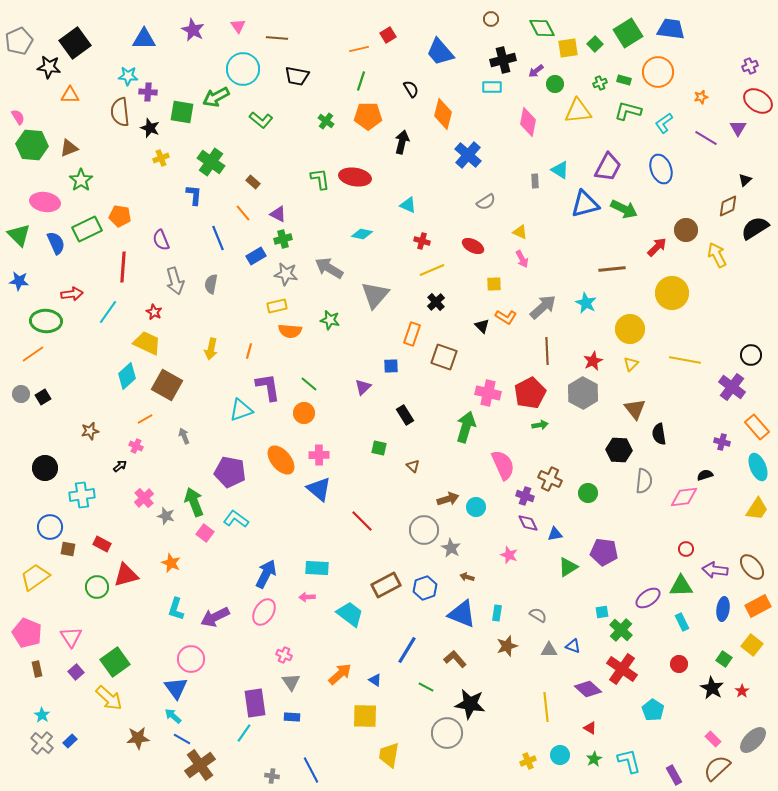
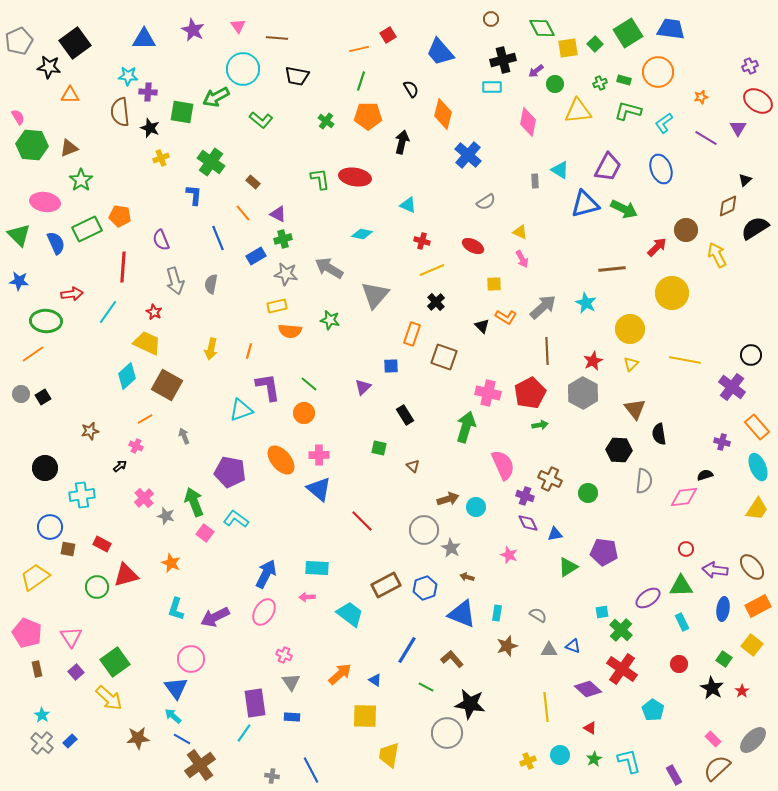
brown L-shape at (455, 659): moved 3 px left
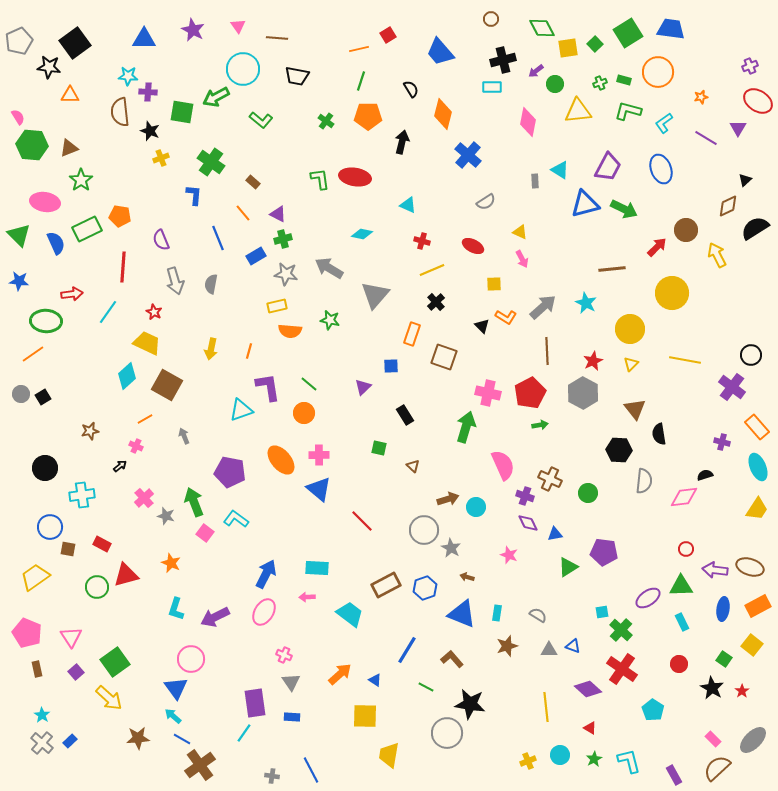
black star at (150, 128): moved 3 px down
brown ellipse at (752, 567): moved 2 px left; rotated 32 degrees counterclockwise
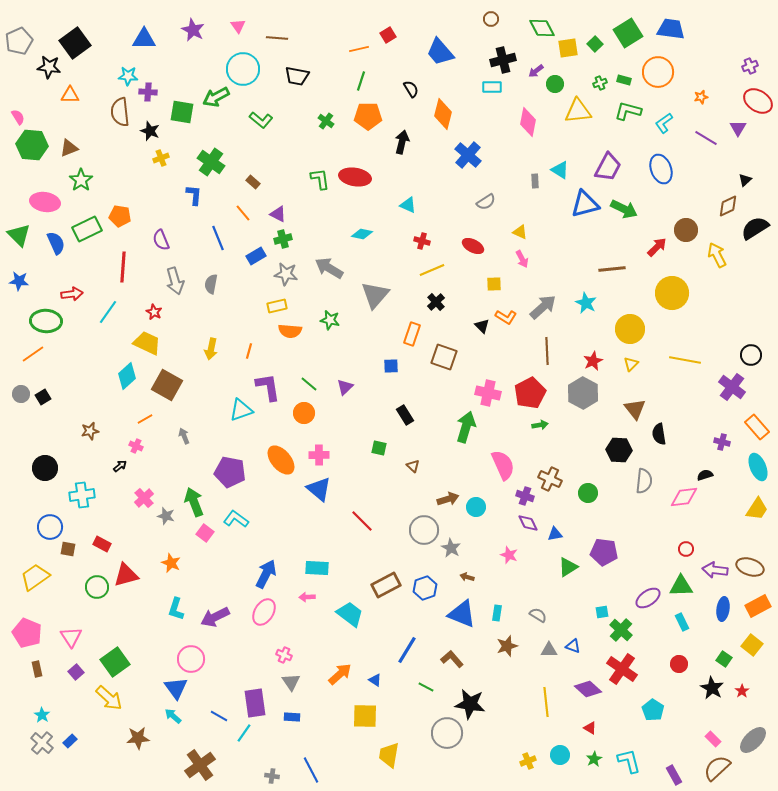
purple triangle at (363, 387): moved 18 px left
yellow line at (546, 707): moved 5 px up
blue line at (182, 739): moved 37 px right, 23 px up
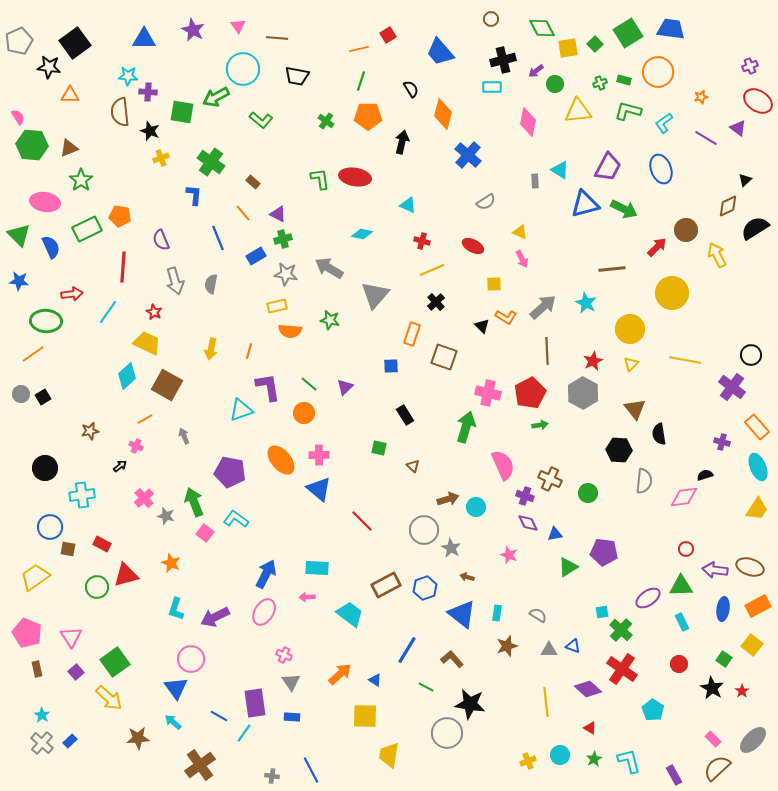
purple triangle at (738, 128): rotated 24 degrees counterclockwise
blue semicircle at (56, 243): moved 5 px left, 4 px down
blue triangle at (462, 614): rotated 16 degrees clockwise
cyan arrow at (173, 716): moved 6 px down
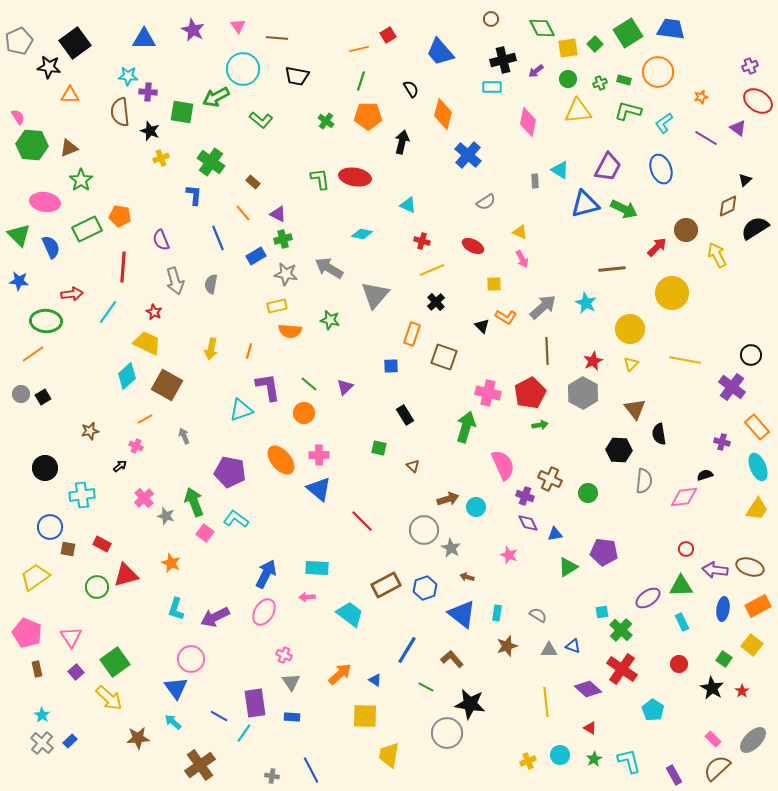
green circle at (555, 84): moved 13 px right, 5 px up
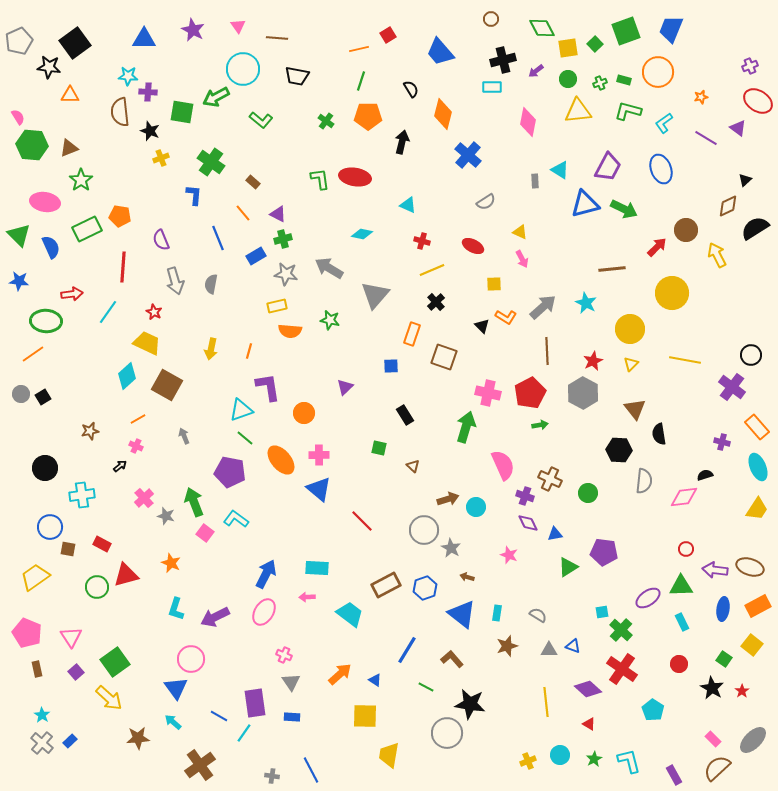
blue trapezoid at (671, 29): rotated 76 degrees counterclockwise
green square at (628, 33): moved 2 px left, 2 px up; rotated 12 degrees clockwise
green line at (309, 384): moved 64 px left, 54 px down
orange line at (145, 419): moved 7 px left
red triangle at (590, 728): moved 1 px left, 4 px up
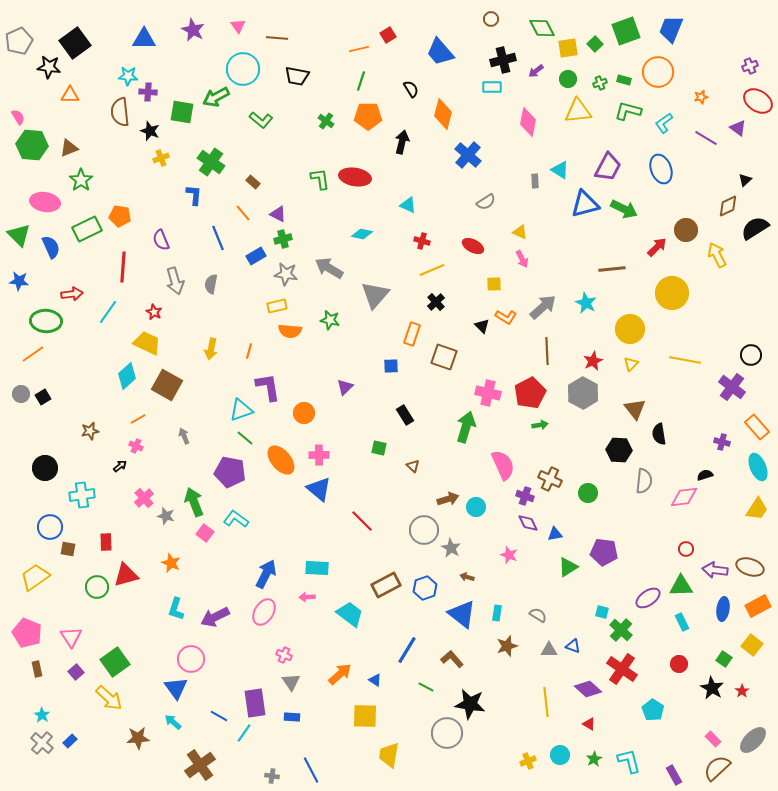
red rectangle at (102, 544): moved 4 px right, 2 px up; rotated 60 degrees clockwise
cyan square at (602, 612): rotated 24 degrees clockwise
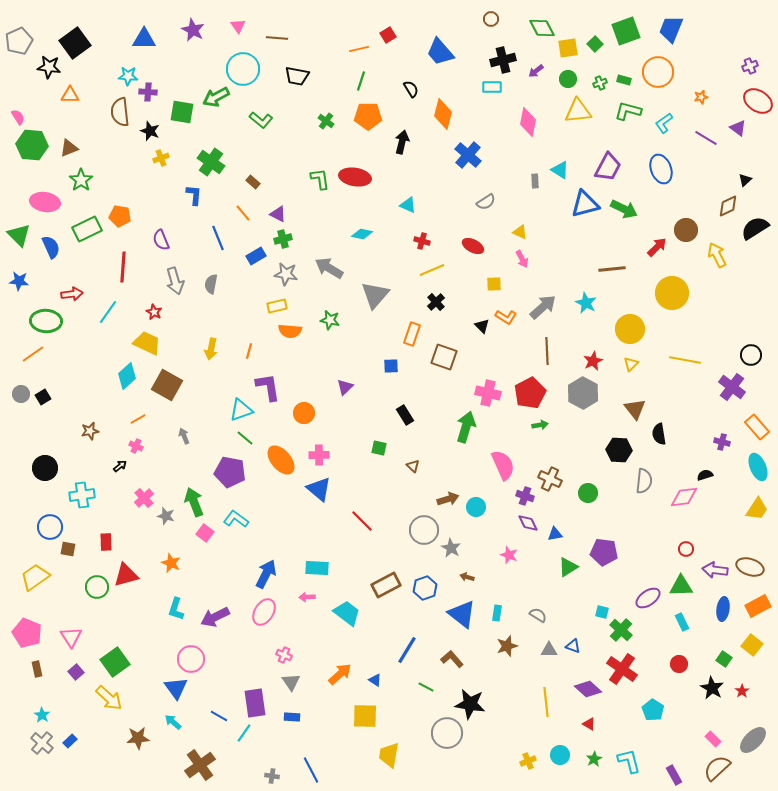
cyan trapezoid at (350, 614): moved 3 px left, 1 px up
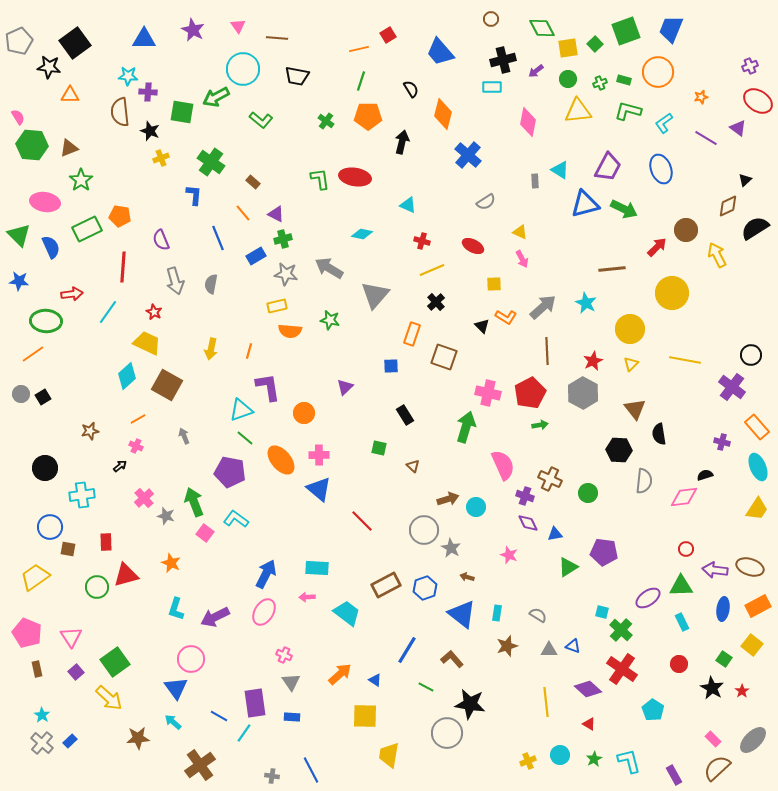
purple triangle at (278, 214): moved 2 px left
